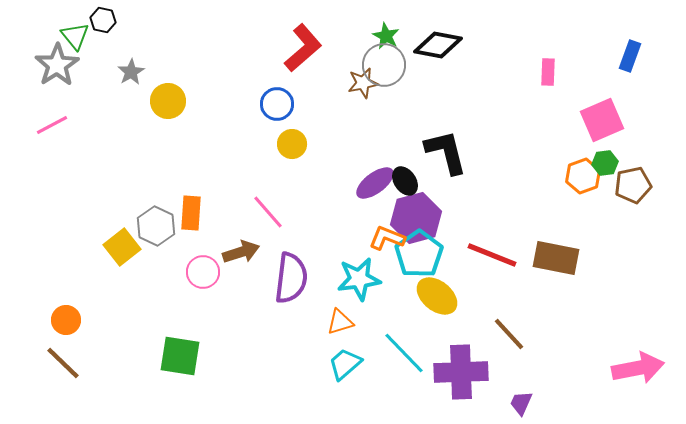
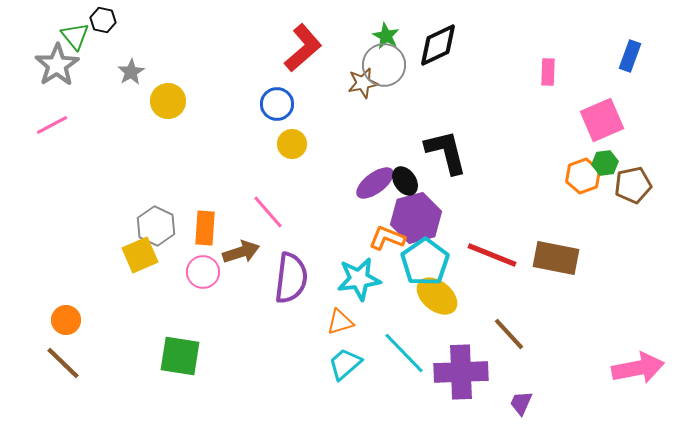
black diamond at (438, 45): rotated 36 degrees counterclockwise
orange rectangle at (191, 213): moved 14 px right, 15 px down
yellow square at (122, 247): moved 18 px right, 8 px down; rotated 15 degrees clockwise
cyan pentagon at (419, 254): moved 6 px right, 8 px down
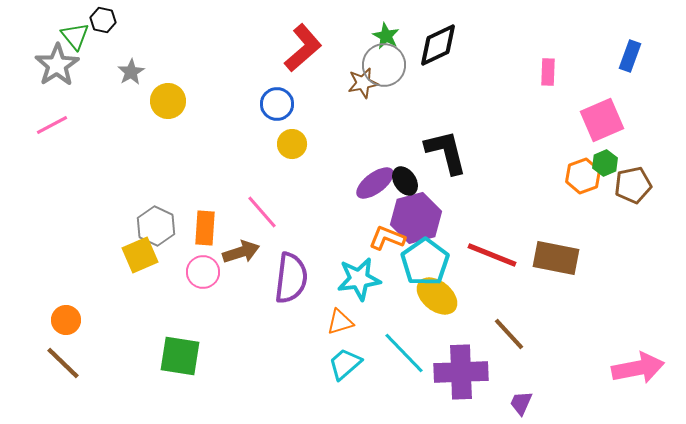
green hexagon at (605, 163): rotated 15 degrees counterclockwise
pink line at (268, 212): moved 6 px left
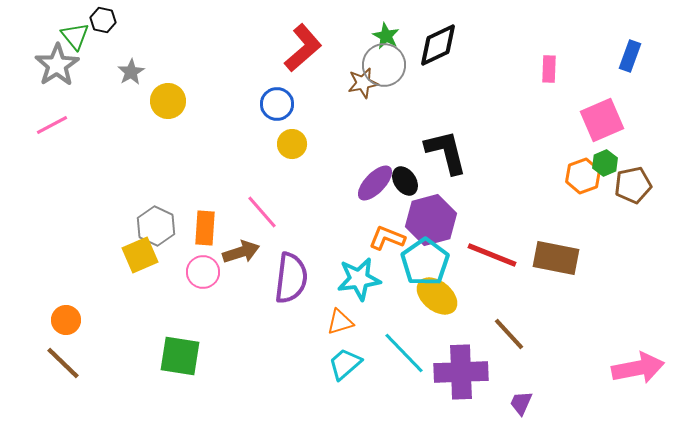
pink rectangle at (548, 72): moved 1 px right, 3 px up
purple ellipse at (375, 183): rotated 9 degrees counterclockwise
purple hexagon at (416, 218): moved 15 px right, 2 px down
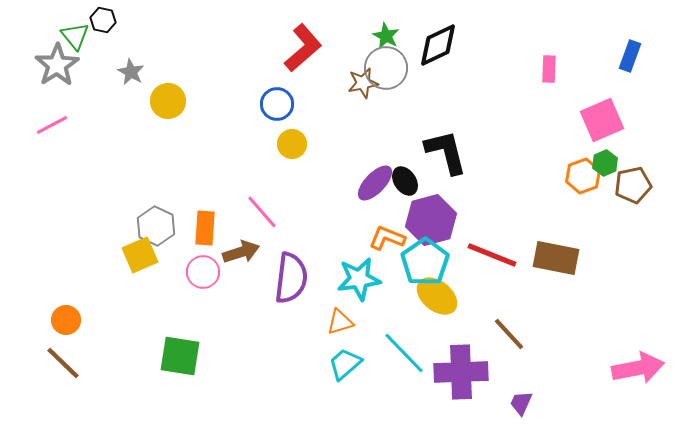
gray circle at (384, 65): moved 2 px right, 3 px down
gray star at (131, 72): rotated 12 degrees counterclockwise
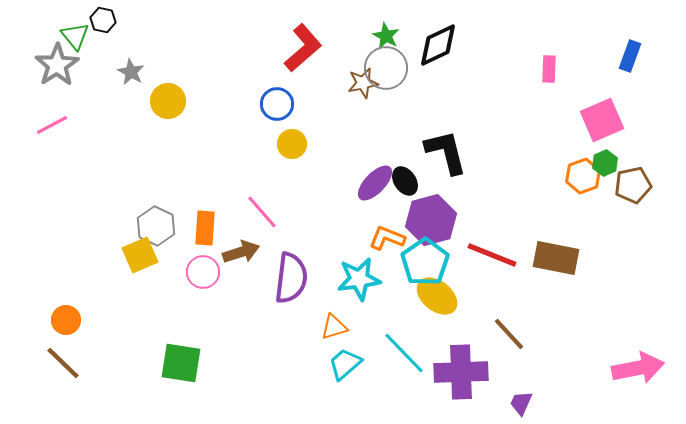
orange triangle at (340, 322): moved 6 px left, 5 px down
green square at (180, 356): moved 1 px right, 7 px down
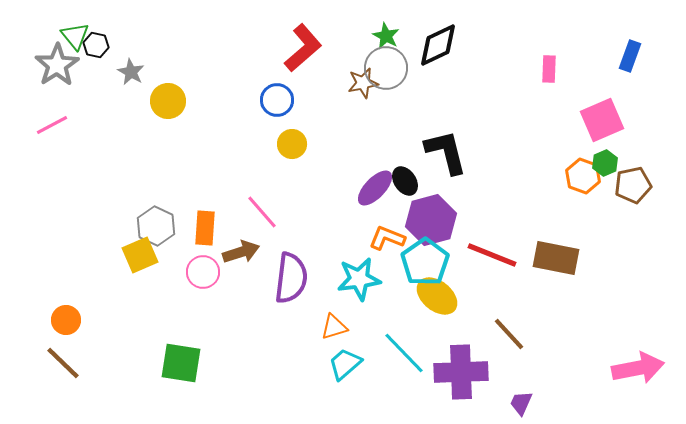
black hexagon at (103, 20): moved 7 px left, 25 px down
blue circle at (277, 104): moved 4 px up
orange hexagon at (583, 176): rotated 20 degrees counterclockwise
purple ellipse at (375, 183): moved 5 px down
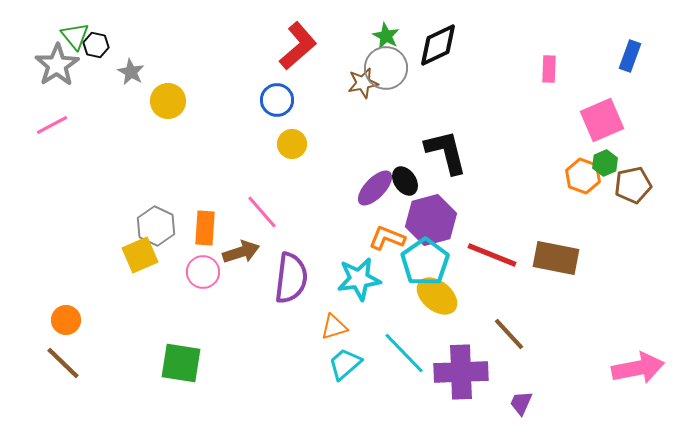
red L-shape at (303, 48): moved 5 px left, 2 px up
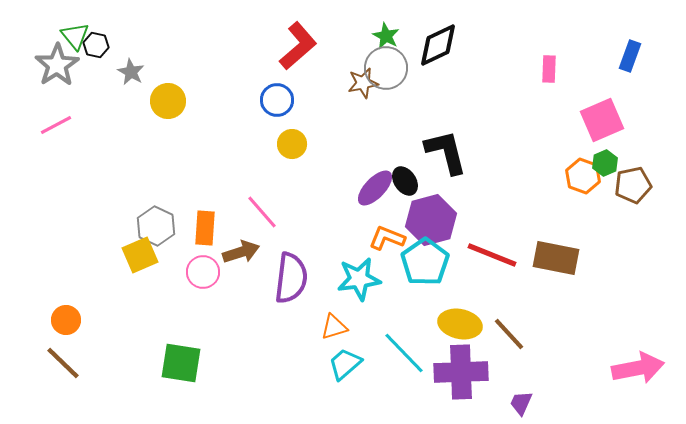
pink line at (52, 125): moved 4 px right
yellow ellipse at (437, 296): moved 23 px right, 28 px down; rotated 27 degrees counterclockwise
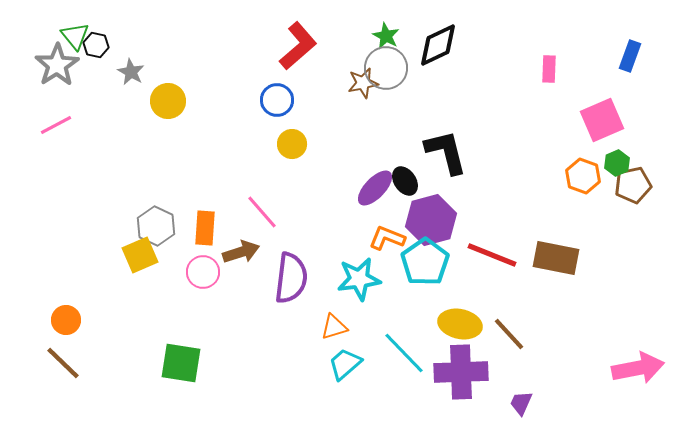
green hexagon at (605, 163): moved 12 px right
